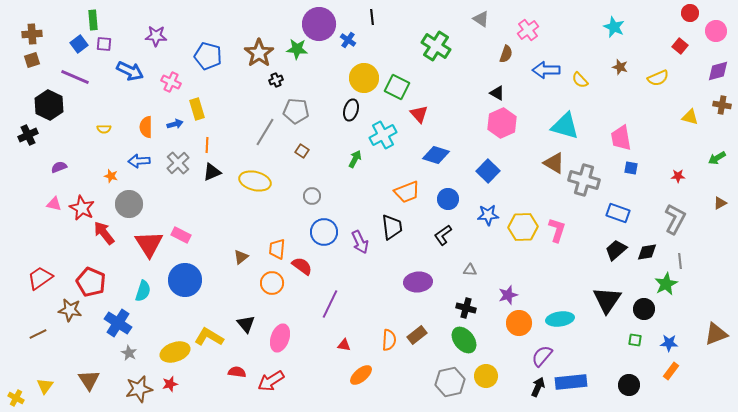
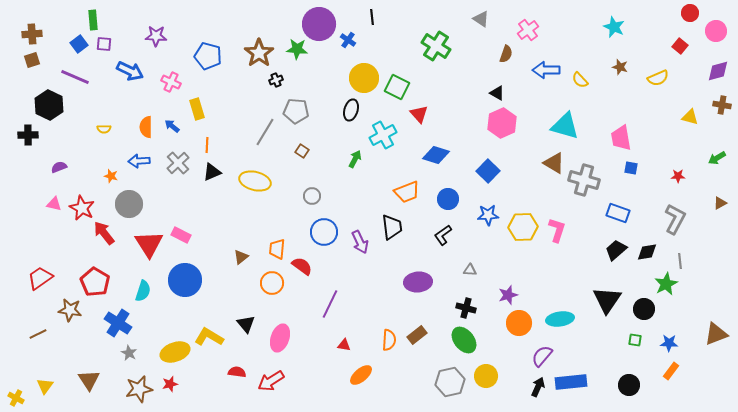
blue arrow at (175, 124): moved 3 px left, 2 px down; rotated 126 degrees counterclockwise
black cross at (28, 135): rotated 24 degrees clockwise
red pentagon at (91, 282): moved 4 px right; rotated 8 degrees clockwise
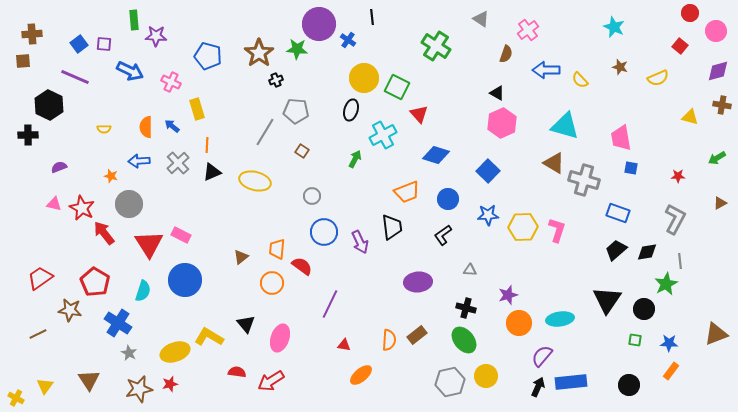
green rectangle at (93, 20): moved 41 px right
brown square at (32, 60): moved 9 px left, 1 px down; rotated 14 degrees clockwise
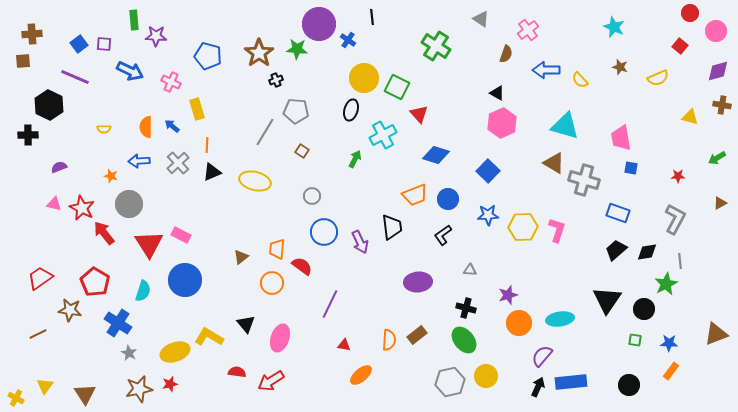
orange trapezoid at (407, 192): moved 8 px right, 3 px down
brown triangle at (89, 380): moved 4 px left, 14 px down
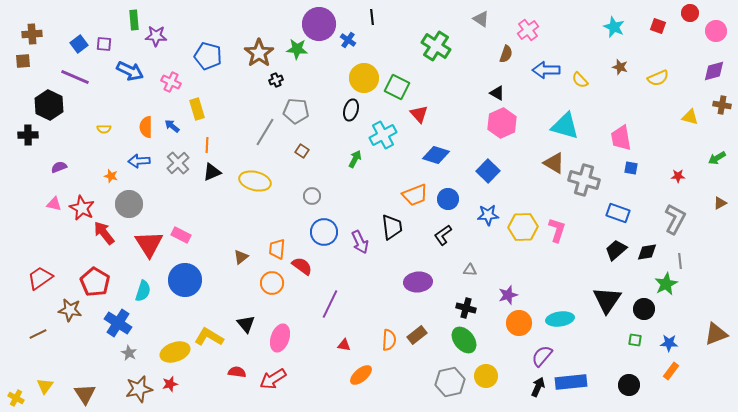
red square at (680, 46): moved 22 px left, 20 px up; rotated 21 degrees counterclockwise
purple diamond at (718, 71): moved 4 px left
red arrow at (271, 381): moved 2 px right, 2 px up
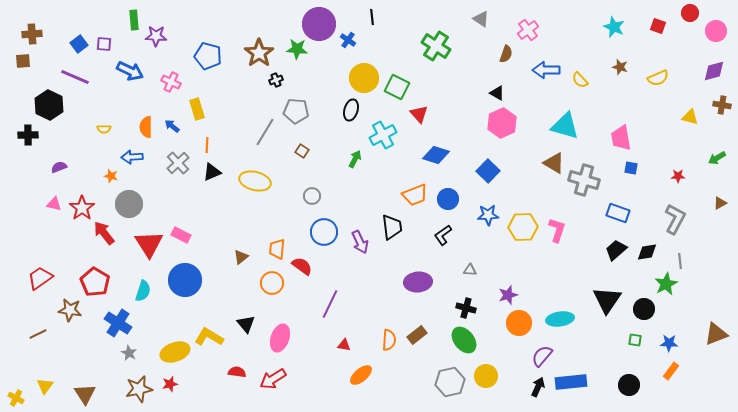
blue arrow at (139, 161): moved 7 px left, 4 px up
red star at (82, 208): rotated 10 degrees clockwise
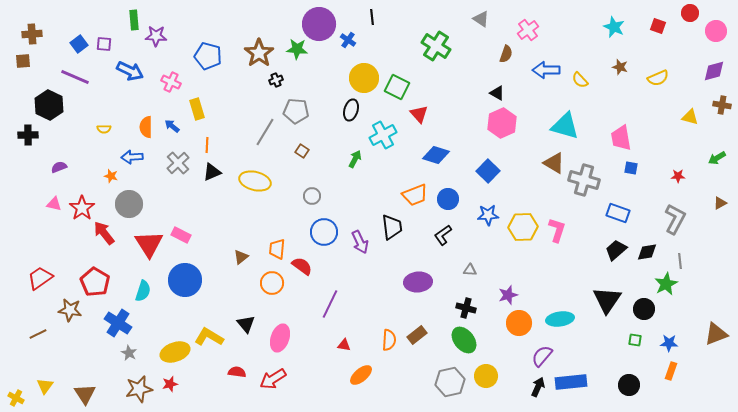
orange rectangle at (671, 371): rotated 18 degrees counterclockwise
